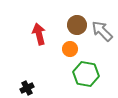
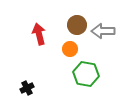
gray arrow: moved 1 px right; rotated 45 degrees counterclockwise
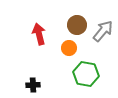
gray arrow: rotated 130 degrees clockwise
orange circle: moved 1 px left, 1 px up
black cross: moved 6 px right, 3 px up; rotated 24 degrees clockwise
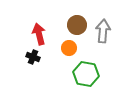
gray arrow: rotated 35 degrees counterclockwise
black cross: moved 28 px up; rotated 24 degrees clockwise
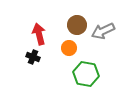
gray arrow: rotated 120 degrees counterclockwise
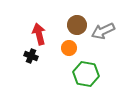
black cross: moved 2 px left, 1 px up
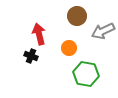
brown circle: moved 9 px up
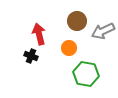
brown circle: moved 5 px down
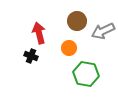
red arrow: moved 1 px up
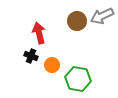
gray arrow: moved 1 px left, 15 px up
orange circle: moved 17 px left, 17 px down
green hexagon: moved 8 px left, 5 px down
